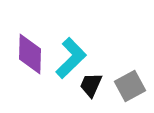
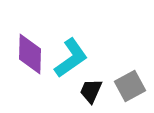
cyan L-shape: rotated 9 degrees clockwise
black trapezoid: moved 6 px down
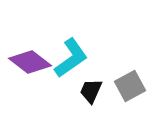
purple diamond: moved 8 px down; rotated 54 degrees counterclockwise
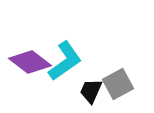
cyan L-shape: moved 6 px left, 3 px down
gray square: moved 12 px left, 2 px up
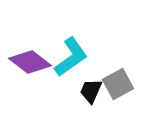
cyan L-shape: moved 6 px right, 4 px up
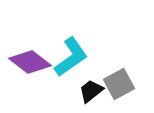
gray square: moved 1 px right
black trapezoid: rotated 28 degrees clockwise
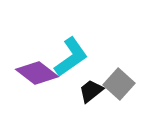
purple diamond: moved 7 px right, 11 px down
gray square: rotated 20 degrees counterclockwise
